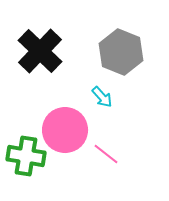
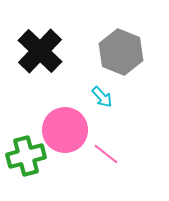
green cross: rotated 24 degrees counterclockwise
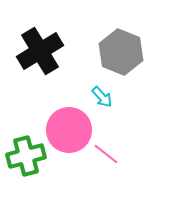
black cross: rotated 15 degrees clockwise
pink circle: moved 4 px right
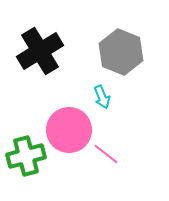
cyan arrow: rotated 20 degrees clockwise
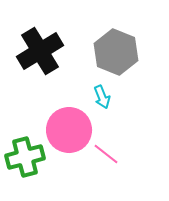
gray hexagon: moved 5 px left
green cross: moved 1 px left, 1 px down
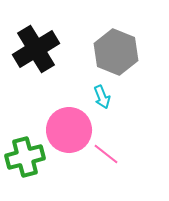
black cross: moved 4 px left, 2 px up
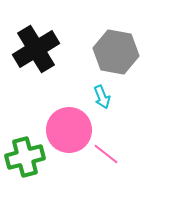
gray hexagon: rotated 12 degrees counterclockwise
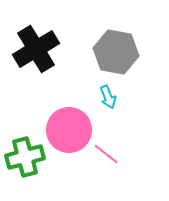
cyan arrow: moved 6 px right
